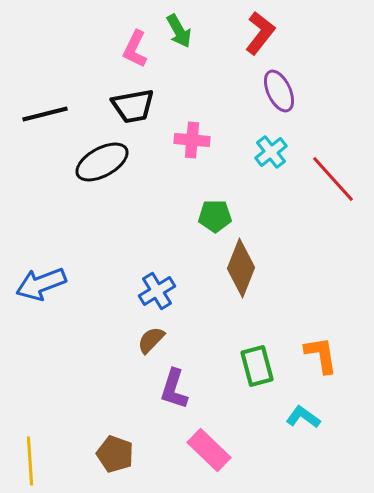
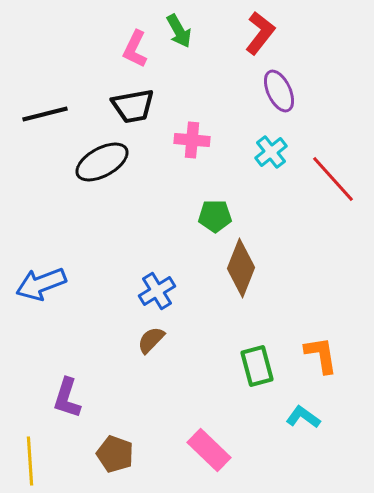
purple L-shape: moved 107 px left, 9 px down
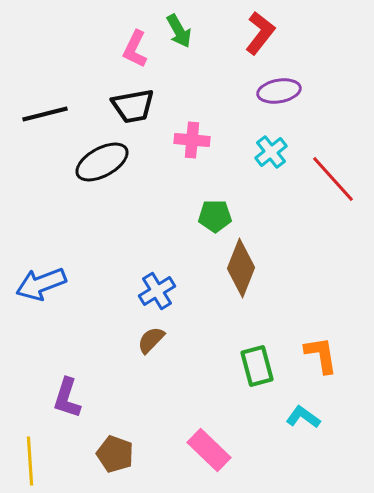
purple ellipse: rotated 75 degrees counterclockwise
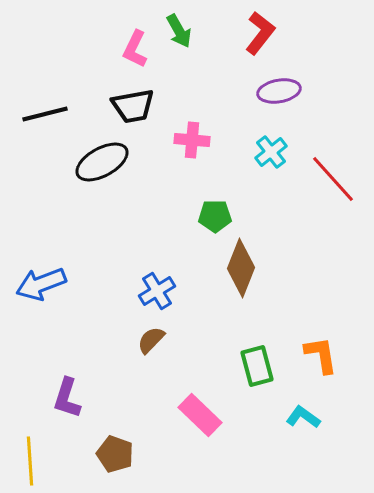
pink rectangle: moved 9 px left, 35 px up
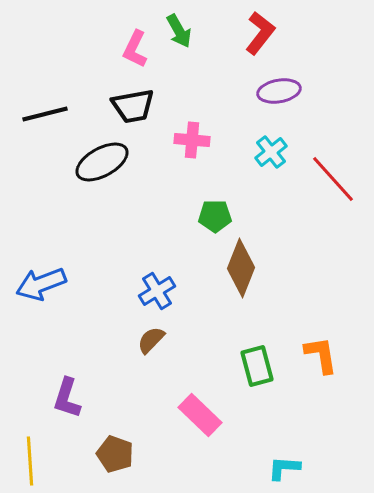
cyan L-shape: moved 19 px left, 51 px down; rotated 32 degrees counterclockwise
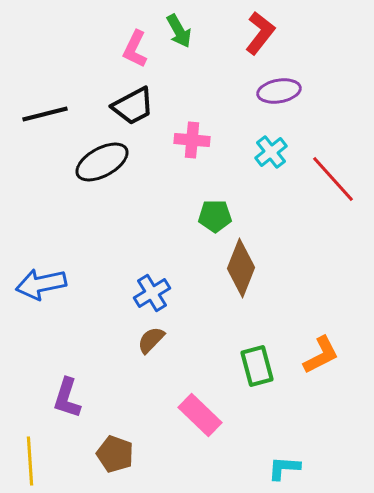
black trapezoid: rotated 18 degrees counterclockwise
blue arrow: rotated 9 degrees clockwise
blue cross: moved 5 px left, 2 px down
orange L-shape: rotated 72 degrees clockwise
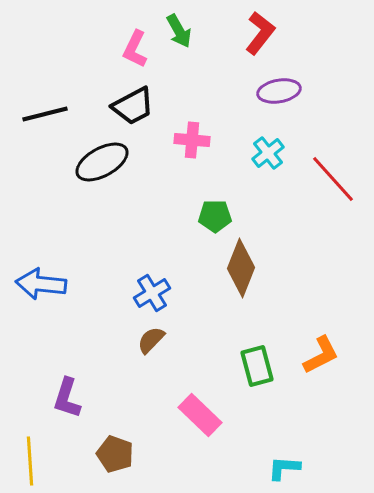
cyan cross: moved 3 px left, 1 px down
blue arrow: rotated 18 degrees clockwise
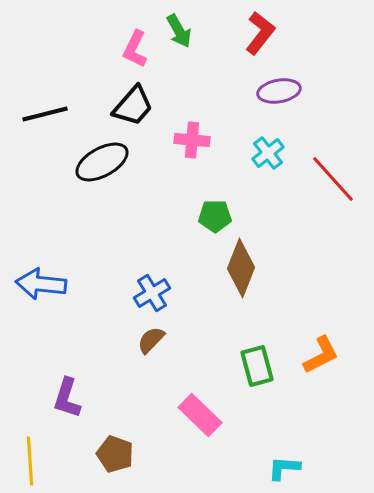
black trapezoid: rotated 21 degrees counterclockwise
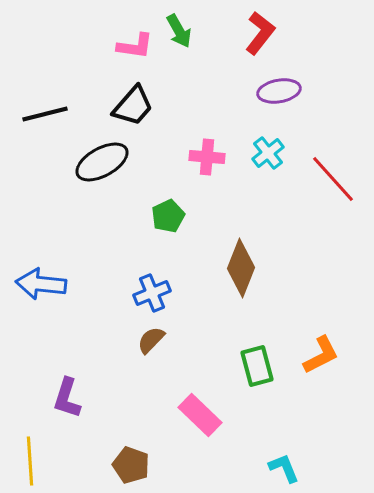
pink L-shape: moved 3 px up; rotated 108 degrees counterclockwise
pink cross: moved 15 px right, 17 px down
green pentagon: moved 47 px left; rotated 24 degrees counterclockwise
blue cross: rotated 9 degrees clockwise
brown pentagon: moved 16 px right, 11 px down
cyan L-shape: rotated 64 degrees clockwise
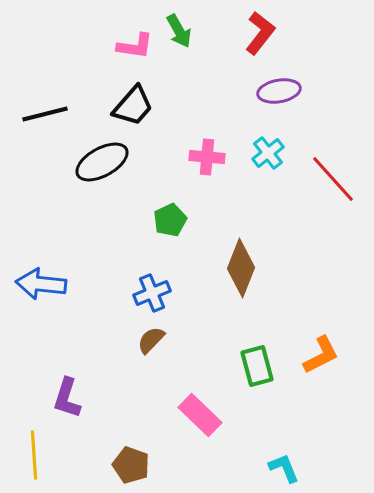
green pentagon: moved 2 px right, 4 px down
yellow line: moved 4 px right, 6 px up
